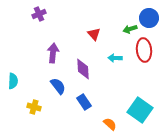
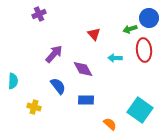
purple arrow: moved 1 px right, 1 px down; rotated 36 degrees clockwise
purple diamond: rotated 25 degrees counterclockwise
blue rectangle: moved 2 px right, 2 px up; rotated 56 degrees counterclockwise
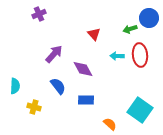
red ellipse: moved 4 px left, 5 px down
cyan arrow: moved 2 px right, 2 px up
cyan semicircle: moved 2 px right, 5 px down
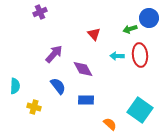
purple cross: moved 1 px right, 2 px up
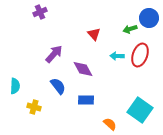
red ellipse: rotated 25 degrees clockwise
